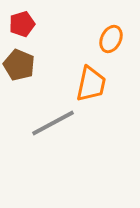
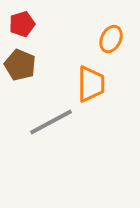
brown pentagon: moved 1 px right
orange trapezoid: rotated 12 degrees counterclockwise
gray line: moved 2 px left, 1 px up
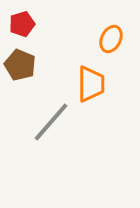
gray line: rotated 21 degrees counterclockwise
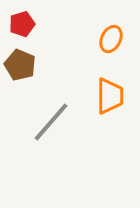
orange trapezoid: moved 19 px right, 12 px down
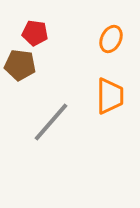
red pentagon: moved 13 px right, 9 px down; rotated 25 degrees clockwise
brown pentagon: rotated 16 degrees counterclockwise
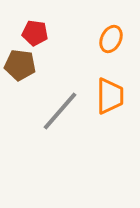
gray line: moved 9 px right, 11 px up
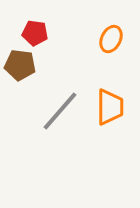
orange trapezoid: moved 11 px down
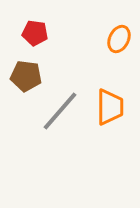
orange ellipse: moved 8 px right
brown pentagon: moved 6 px right, 11 px down
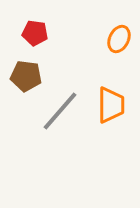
orange trapezoid: moved 1 px right, 2 px up
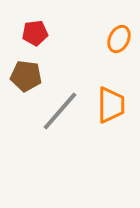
red pentagon: rotated 15 degrees counterclockwise
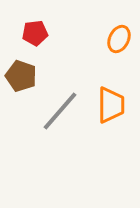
brown pentagon: moved 5 px left; rotated 12 degrees clockwise
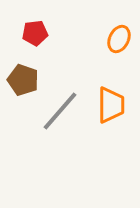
brown pentagon: moved 2 px right, 4 px down
